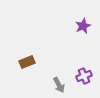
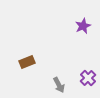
purple cross: moved 4 px right, 2 px down; rotated 21 degrees counterclockwise
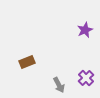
purple star: moved 2 px right, 4 px down
purple cross: moved 2 px left
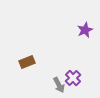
purple cross: moved 13 px left
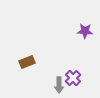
purple star: moved 1 px down; rotated 28 degrees clockwise
gray arrow: rotated 28 degrees clockwise
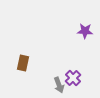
brown rectangle: moved 4 px left, 1 px down; rotated 56 degrees counterclockwise
gray arrow: rotated 21 degrees counterclockwise
